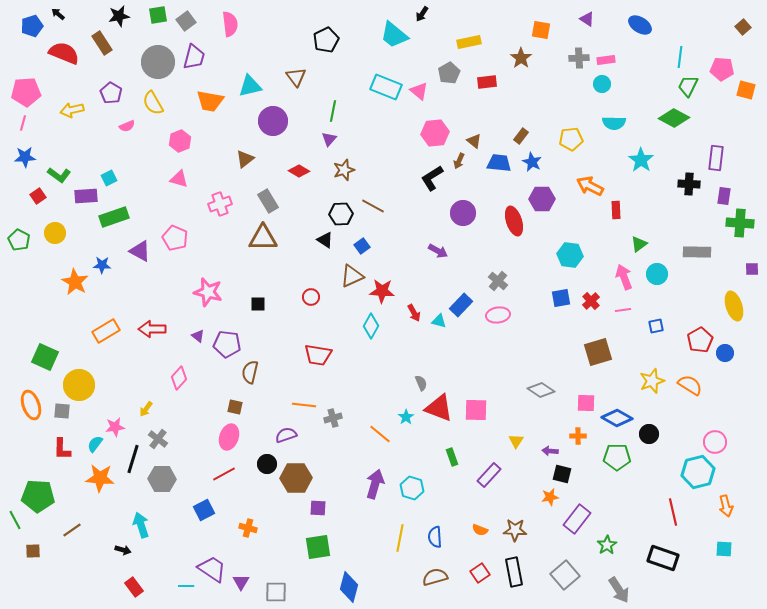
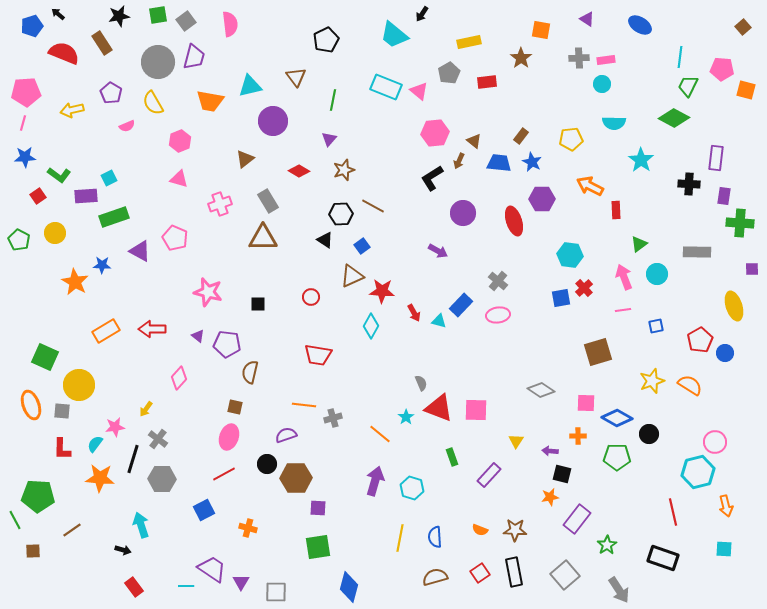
green line at (333, 111): moved 11 px up
red cross at (591, 301): moved 7 px left, 13 px up
purple arrow at (375, 484): moved 3 px up
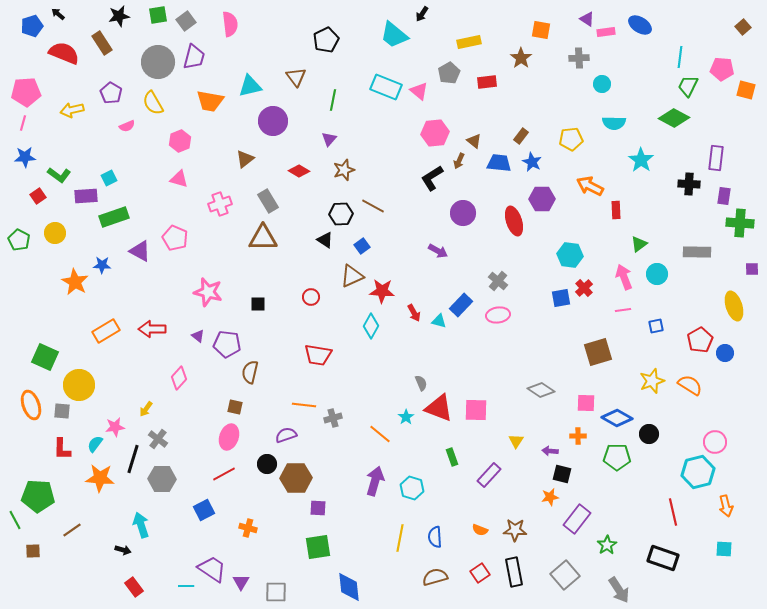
pink rectangle at (606, 60): moved 28 px up
blue diamond at (349, 587): rotated 20 degrees counterclockwise
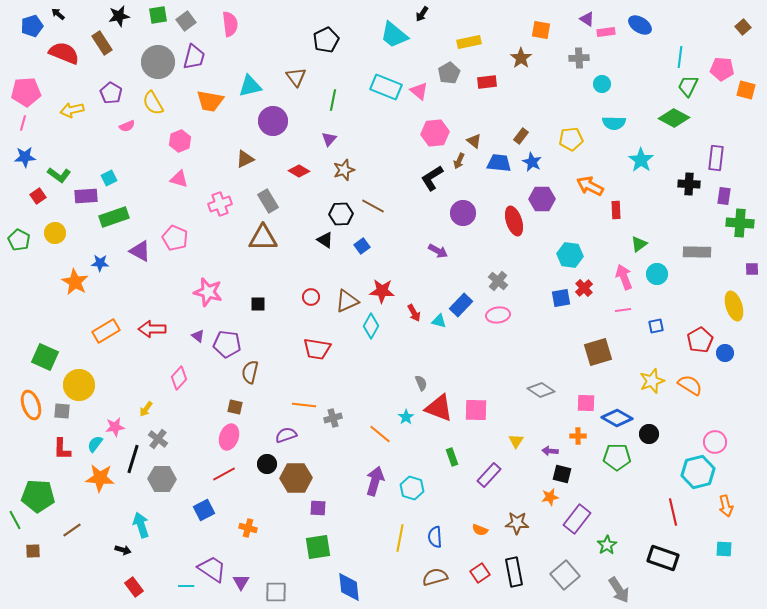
brown triangle at (245, 159): rotated 12 degrees clockwise
blue star at (102, 265): moved 2 px left, 2 px up
brown triangle at (352, 276): moved 5 px left, 25 px down
red trapezoid at (318, 355): moved 1 px left, 6 px up
brown star at (515, 530): moved 2 px right, 7 px up
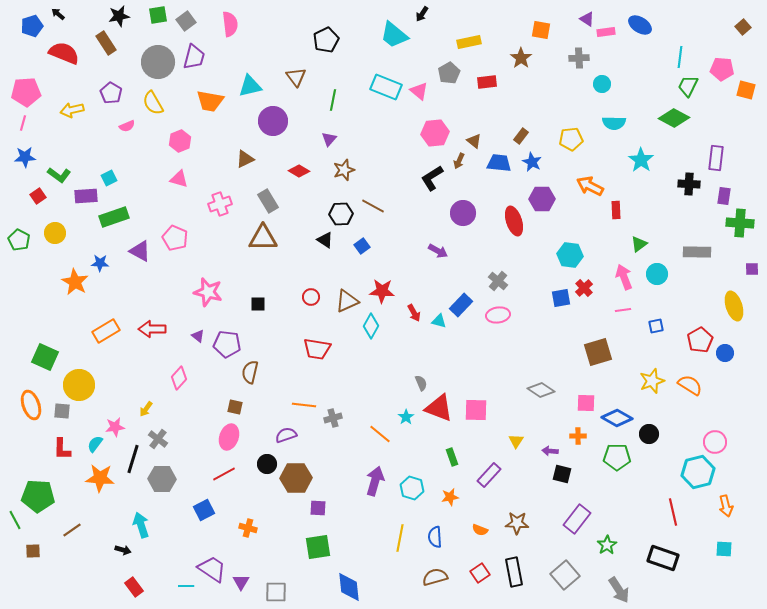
brown rectangle at (102, 43): moved 4 px right
orange star at (550, 497): moved 100 px left
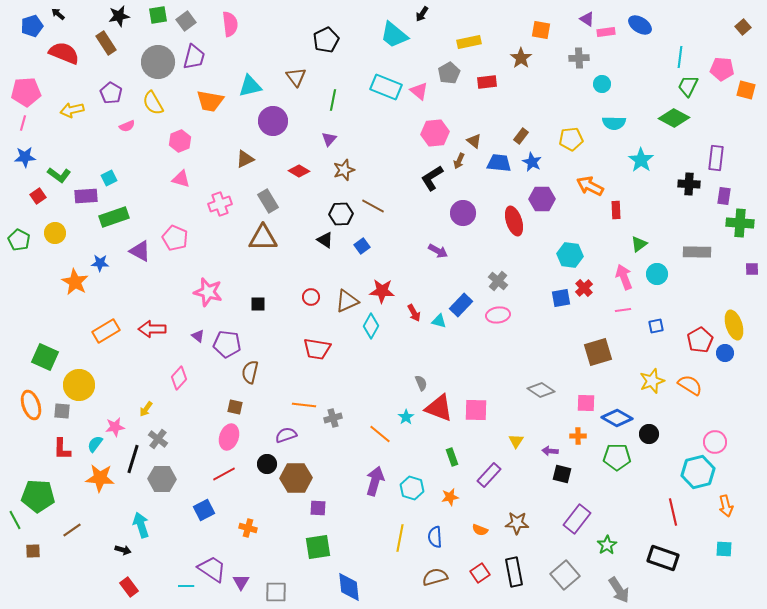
pink triangle at (179, 179): moved 2 px right
yellow ellipse at (734, 306): moved 19 px down
red rectangle at (134, 587): moved 5 px left
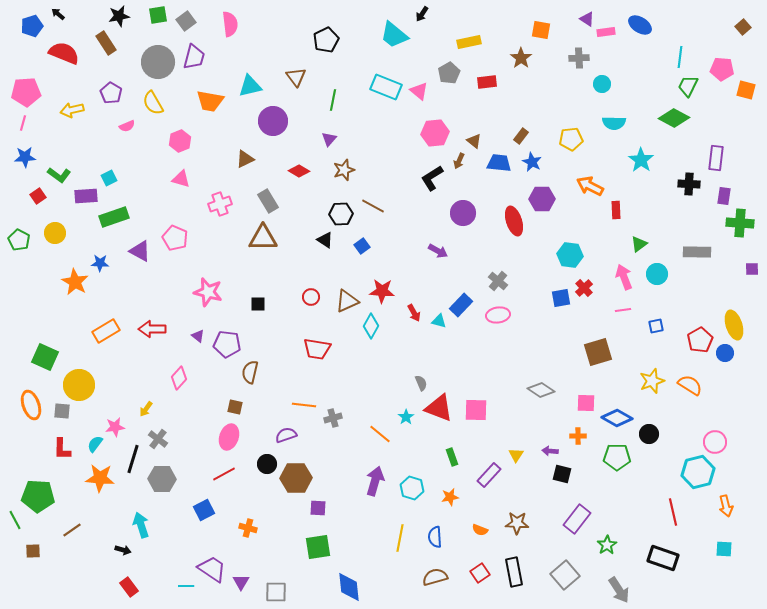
yellow triangle at (516, 441): moved 14 px down
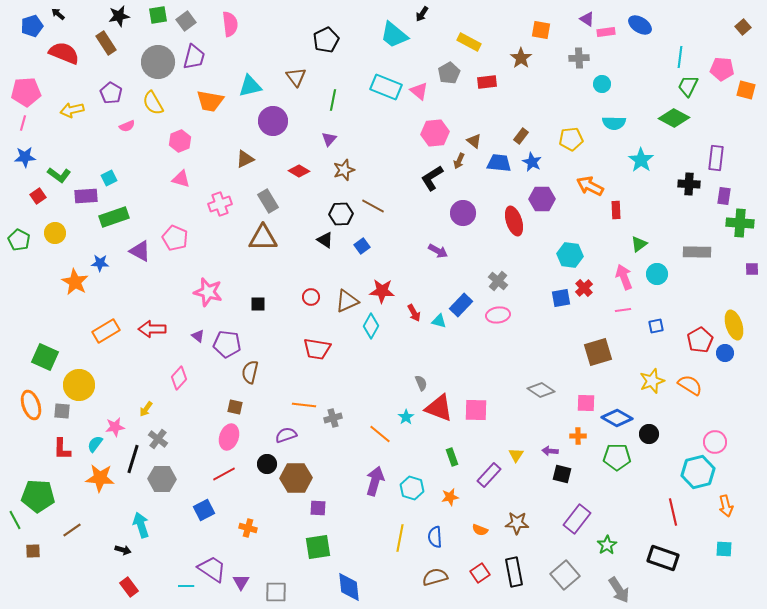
yellow rectangle at (469, 42): rotated 40 degrees clockwise
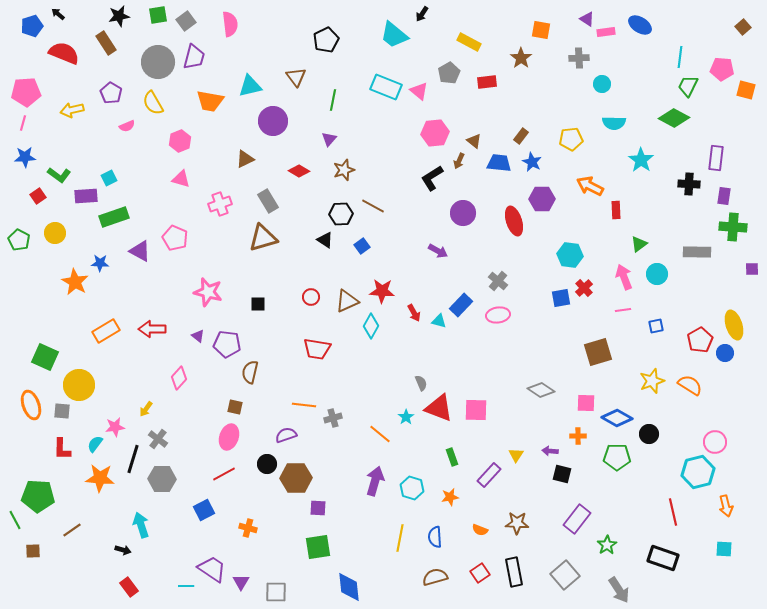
green cross at (740, 223): moved 7 px left, 4 px down
brown triangle at (263, 238): rotated 16 degrees counterclockwise
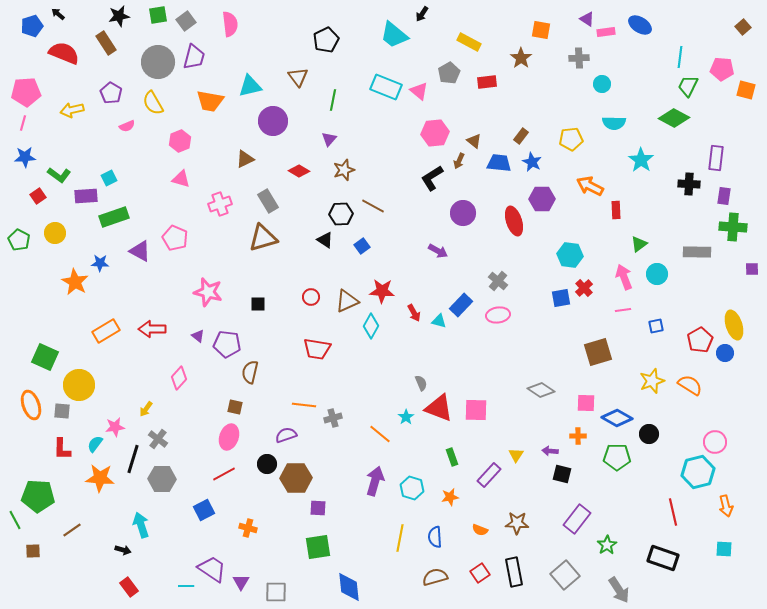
brown triangle at (296, 77): moved 2 px right
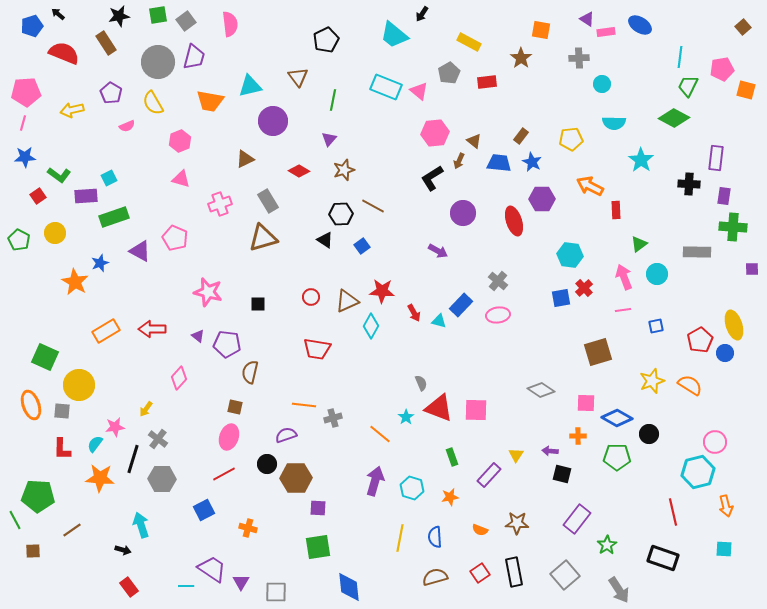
pink pentagon at (722, 69): rotated 15 degrees counterclockwise
blue star at (100, 263): rotated 24 degrees counterclockwise
